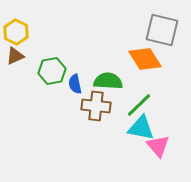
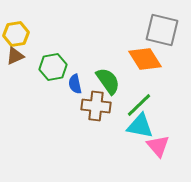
yellow hexagon: moved 2 px down; rotated 25 degrees clockwise
green hexagon: moved 1 px right, 4 px up
green semicircle: rotated 52 degrees clockwise
cyan triangle: moved 1 px left, 2 px up
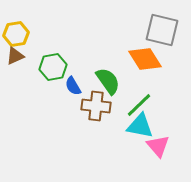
blue semicircle: moved 2 px left, 2 px down; rotated 18 degrees counterclockwise
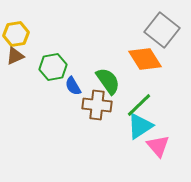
gray square: rotated 24 degrees clockwise
brown cross: moved 1 px right, 1 px up
cyan triangle: rotated 44 degrees counterclockwise
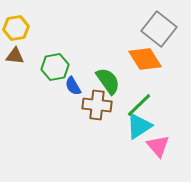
gray square: moved 3 px left, 1 px up
yellow hexagon: moved 6 px up
brown triangle: rotated 30 degrees clockwise
green hexagon: moved 2 px right
cyan triangle: moved 1 px left
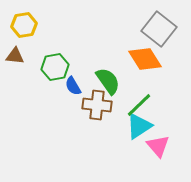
yellow hexagon: moved 8 px right, 3 px up
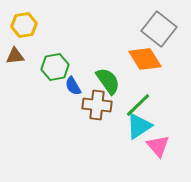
brown triangle: rotated 12 degrees counterclockwise
green line: moved 1 px left
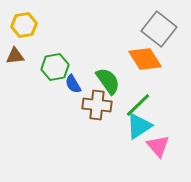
blue semicircle: moved 2 px up
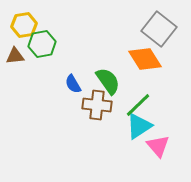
green hexagon: moved 13 px left, 23 px up
